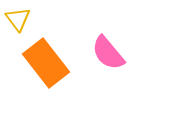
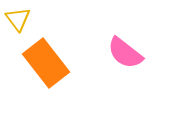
pink semicircle: moved 17 px right; rotated 12 degrees counterclockwise
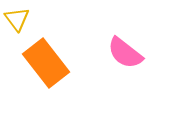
yellow triangle: moved 1 px left
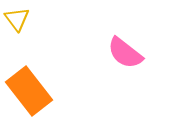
orange rectangle: moved 17 px left, 28 px down
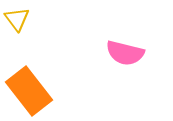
pink semicircle: rotated 24 degrees counterclockwise
